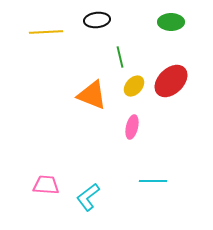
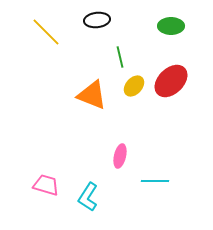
green ellipse: moved 4 px down
yellow line: rotated 48 degrees clockwise
pink ellipse: moved 12 px left, 29 px down
cyan line: moved 2 px right
pink trapezoid: rotated 12 degrees clockwise
cyan L-shape: rotated 20 degrees counterclockwise
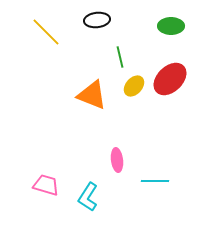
red ellipse: moved 1 px left, 2 px up
pink ellipse: moved 3 px left, 4 px down; rotated 20 degrees counterclockwise
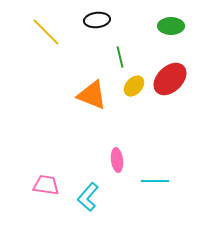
pink trapezoid: rotated 8 degrees counterclockwise
cyan L-shape: rotated 8 degrees clockwise
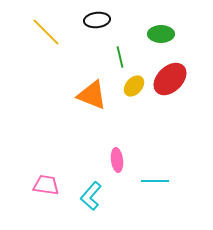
green ellipse: moved 10 px left, 8 px down
cyan L-shape: moved 3 px right, 1 px up
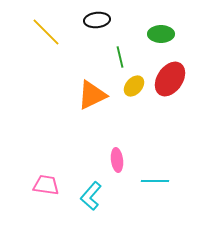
red ellipse: rotated 12 degrees counterclockwise
orange triangle: rotated 48 degrees counterclockwise
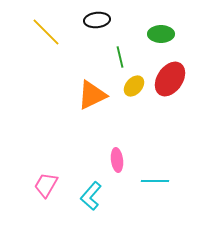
pink trapezoid: rotated 68 degrees counterclockwise
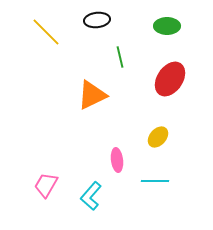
green ellipse: moved 6 px right, 8 px up
yellow ellipse: moved 24 px right, 51 px down
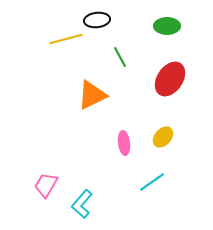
yellow line: moved 20 px right, 7 px down; rotated 60 degrees counterclockwise
green line: rotated 15 degrees counterclockwise
yellow ellipse: moved 5 px right
pink ellipse: moved 7 px right, 17 px up
cyan line: moved 3 px left, 1 px down; rotated 36 degrees counterclockwise
cyan L-shape: moved 9 px left, 8 px down
